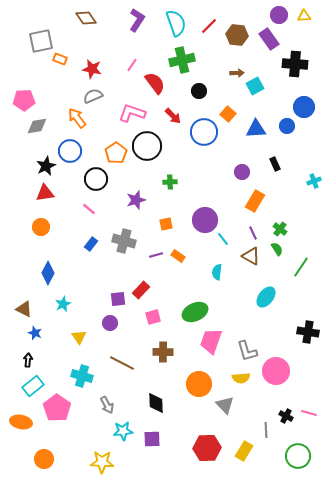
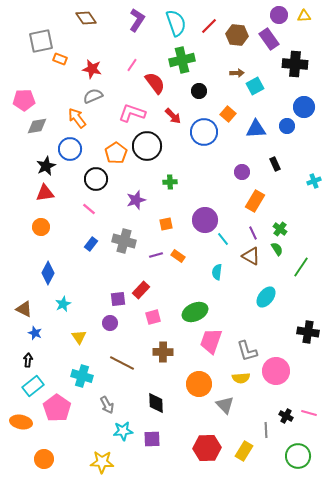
blue circle at (70, 151): moved 2 px up
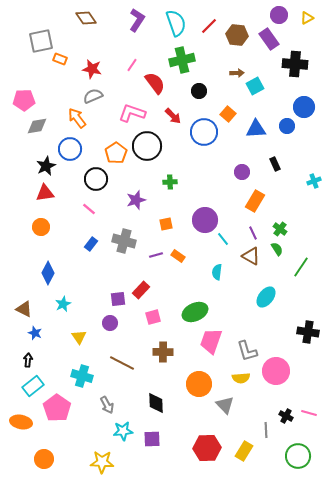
yellow triangle at (304, 16): moved 3 px right, 2 px down; rotated 24 degrees counterclockwise
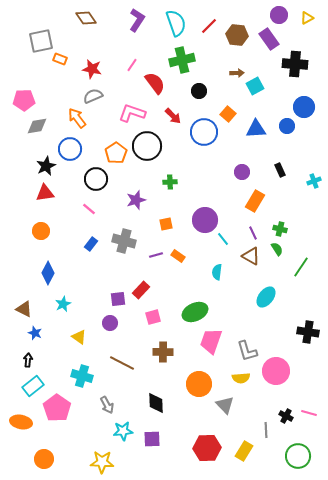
black rectangle at (275, 164): moved 5 px right, 6 px down
orange circle at (41, 227): moved 4 px down
green cross at (280, 229): rotated 24 degrees counterclockwise
yellow triangle at (79, 337): rotated 21 degrees counterclockwise
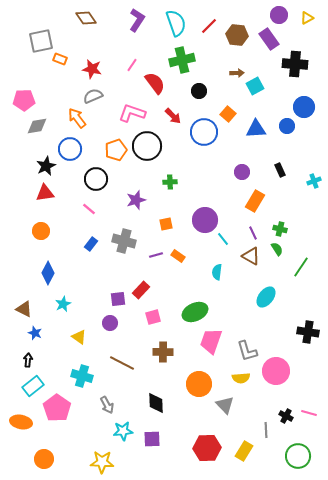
orange pentagon at (116, 153): moved 3 px up; rotated 15 degrees clockwise
